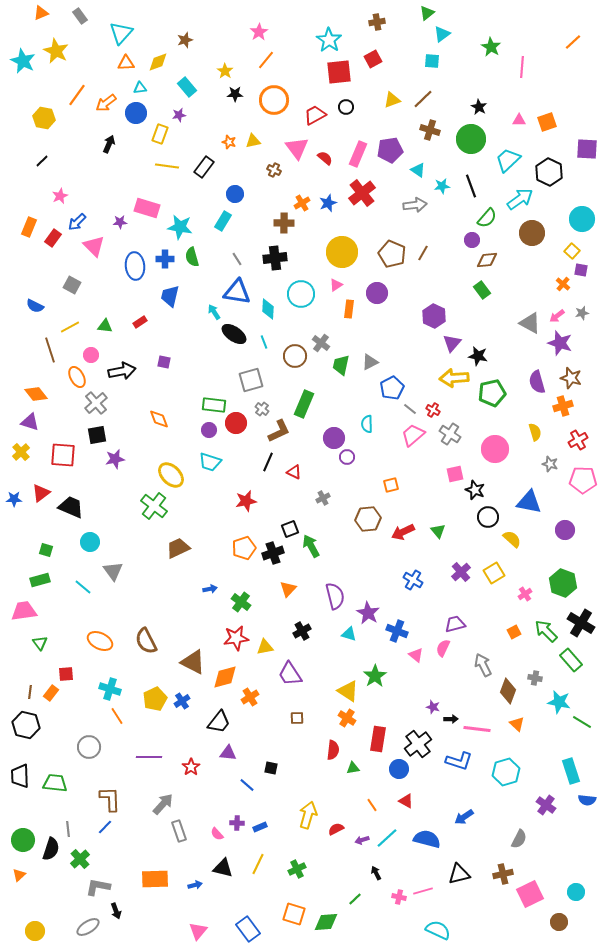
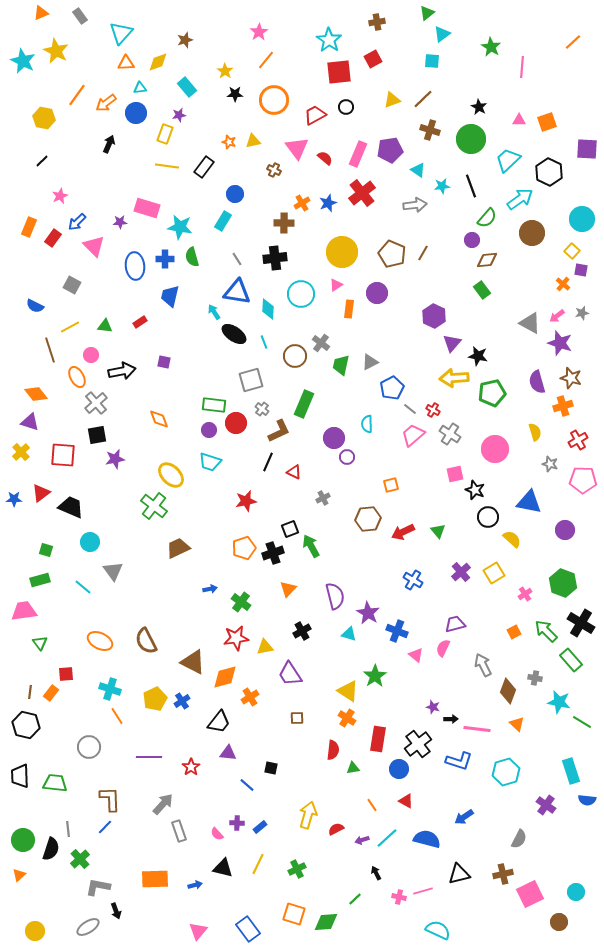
yellow rectangle at (160, 134): moved 5 px right
blue rectangle at (260, 827): rotated 16 degrees counterclockwise
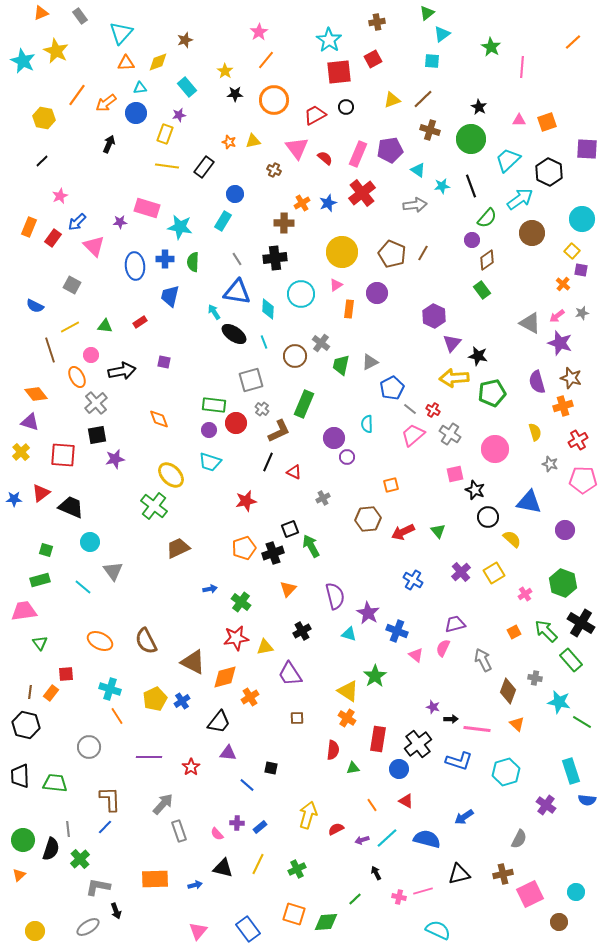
green semicircle at (192, 257): moved 1 px right, 5 px down; rotated 18 degrees clockwise
brown diamond at (487, 260): rotated 30 degrees counterclockwise
gray arrow at (483, 665): moved 5 px up
